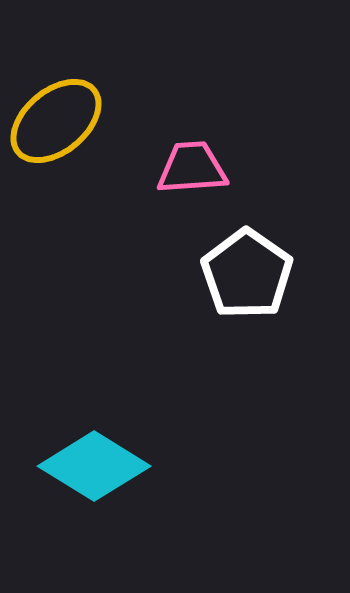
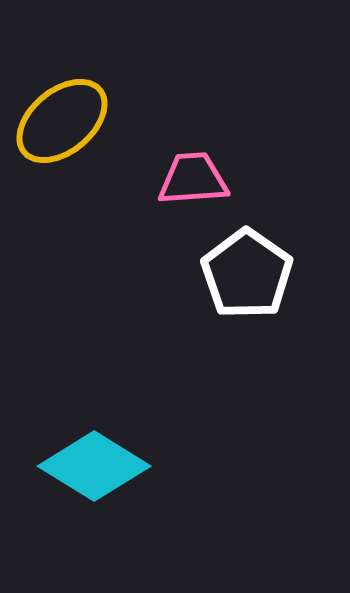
yellow ellipse: moved 6 px right
pink trapezoid: moved 1 px right, 11 px down
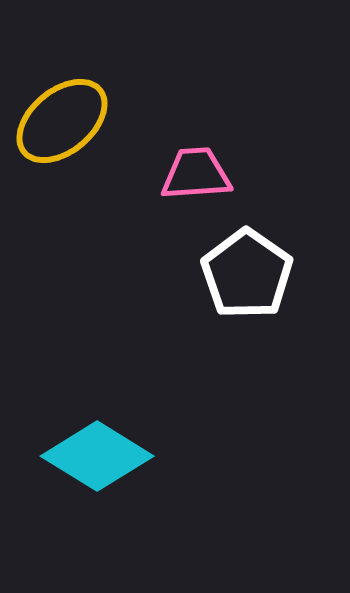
pink trapezoid: moved 3 px right, 5 px up
cyan diamond: moved 3 px right, 10 px up
